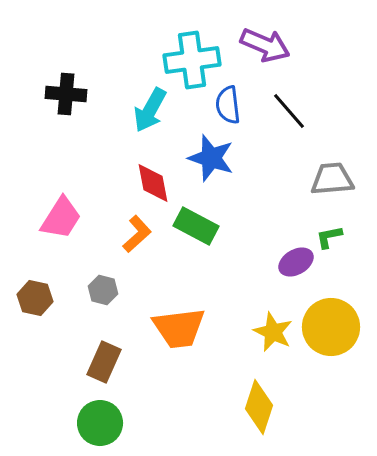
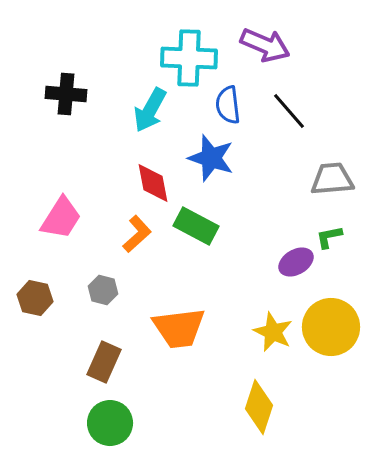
cyan cross: moved 3 px left, 2 px up; rotated 10 degrees clockwise
green circle: moved 10 px right
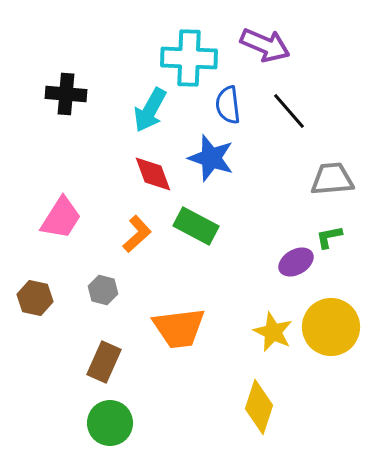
red diamond: moved 9 px up; rotated 9 degrees counterclockwise
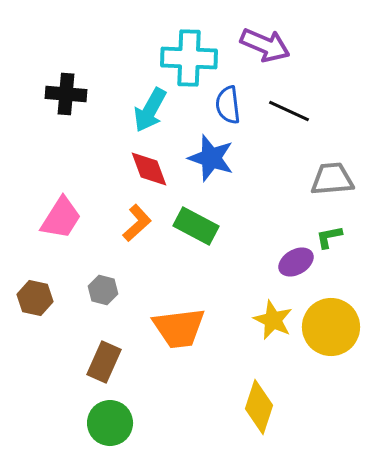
black line: rotated 24 degrees counterclockwise
red diamond: moved 4 px left, 5 px up
orange L-shape: moved 11 px up
yellow star: moved 12 px up
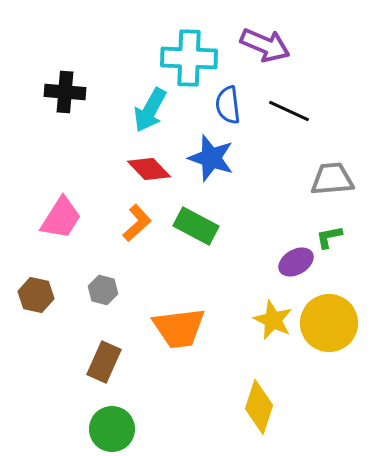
black cross: moved 1 px left, 2 px up
red diamond: rotated 24 degrees counterclockwise
brown hexagon: moved 1 px right, 3 px up
yellow circle: moved 2 px left, 4 px up
green circle: moved 2 px right, 6 px down
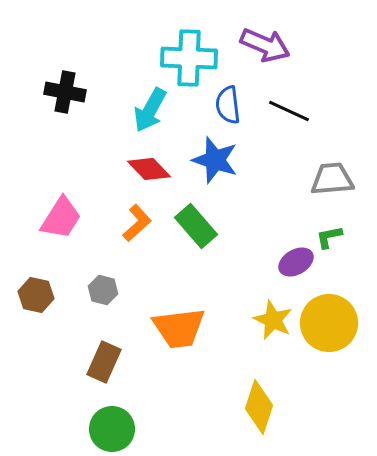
black cross: rotated 6 degrees clockwise
blue star: moved 4 px right, 2 px down
green rectangle: rotated 21 degrees clockwise
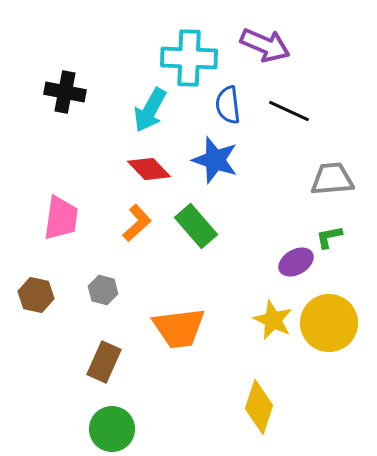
pink trapezoid: rotated 24 degrees counterclockwise
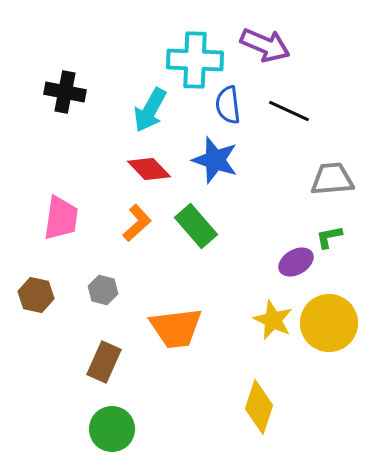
cyan cross: moved 6 px right, 2 px down
orange trapezoid: moved 3 px left
